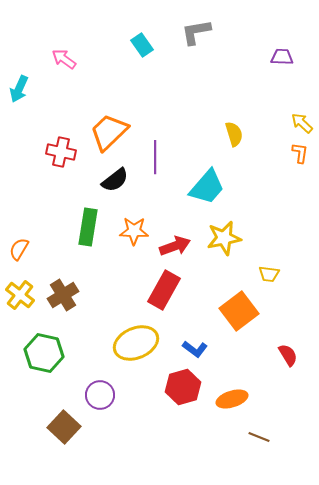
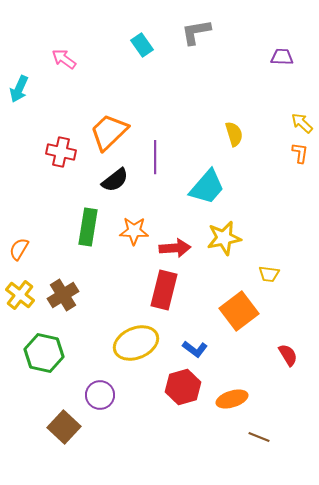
red arrow: moved 2 px down; rotated 16 degrees clockwise
red rectangle: rotated 15 degrees counterclockwise
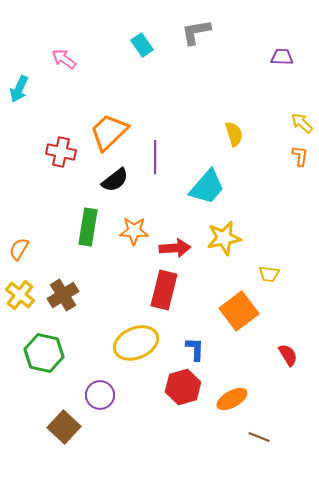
orange L-shape: moved 3 px down
blue L-shape: rotated 125 degrees counterclockwise
orange ellipse: rotated 12 degrees counterclockwise
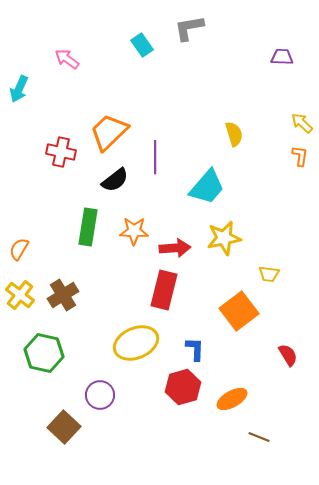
gray L-shape: moved 7 px left, 4 px up
pink arrow: moved 3 px right
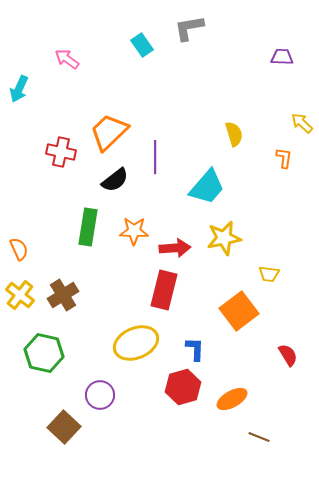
orange L-shape: moved 16 px left, 2 px down
orange semicircle: rotated 125 degrees clockwise
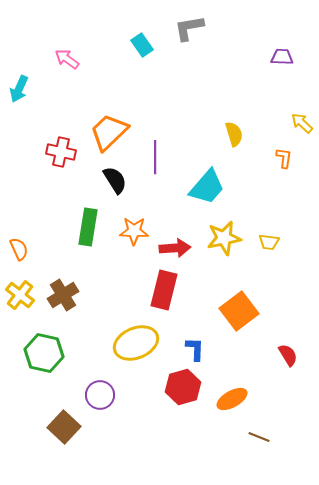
black semicircle: rotated 84 degrees counterclockwise
yellow trapezoid: moved 32 px up
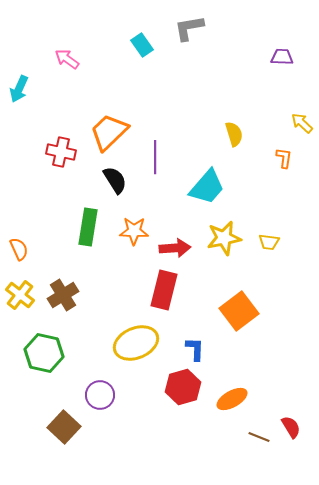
red semicircle: moved 3 px right, 72 px down
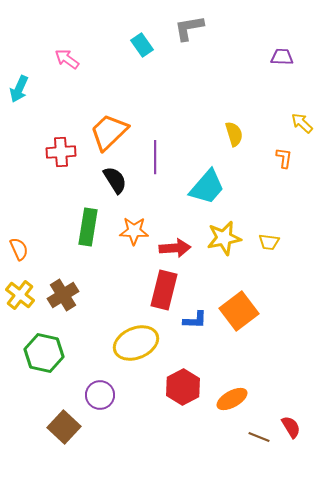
red cross: rotated 16 degrees counterclockwise
blue L-shape: moved 29 px up; rotated 90 degrees clockwise
red hexagon: rotated 12 degrees counterclockwise
